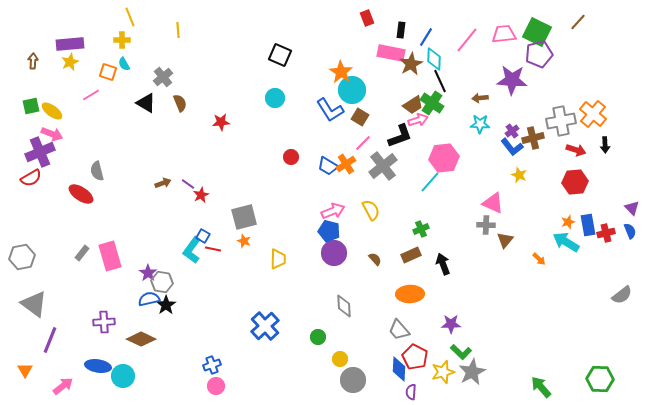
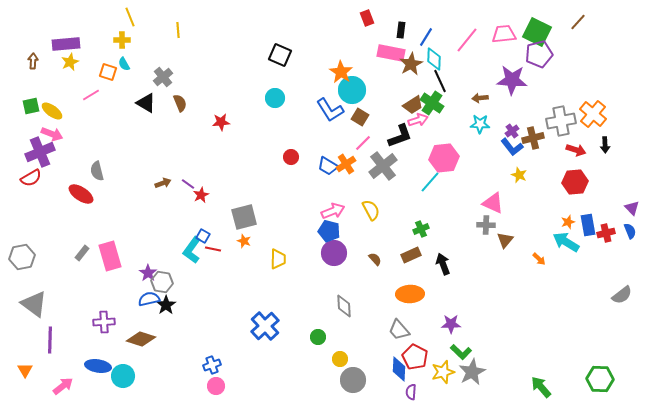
purple rectangle at (70, 44): moved 4 px left
brown diamond at (141, 339): rotated 8 degrees counterclockwise
purple line at (50, 340): rotated 20 degrees counterclockwise
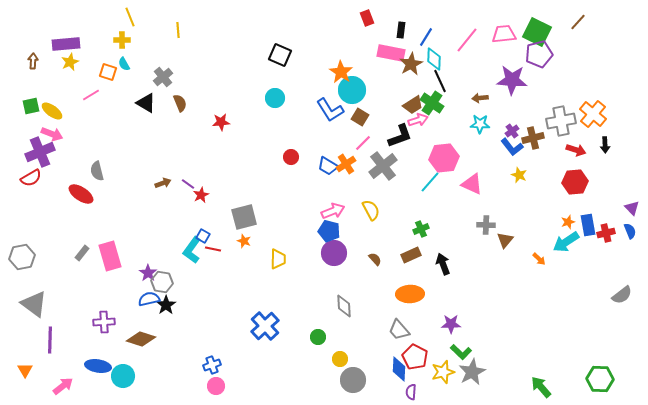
pink triangle at (493, 203): moved 21 px left, 19 px up
cyan arrow at (566, 242): rotated 64 degrees counterclockwise
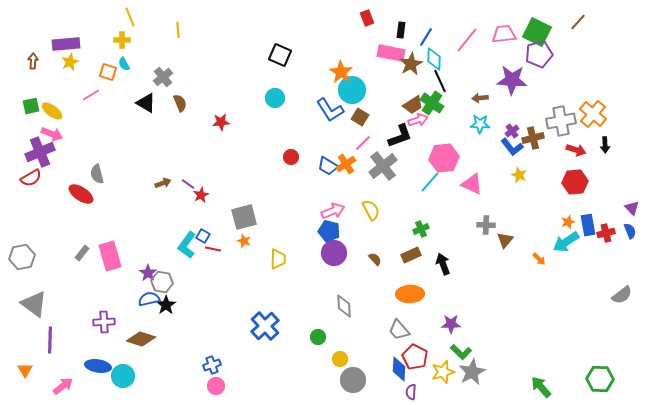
gray semicircle at (97, 171): moved 3 px down
cyan L-shape at (192, 250): moved 5 px left, 5 px up
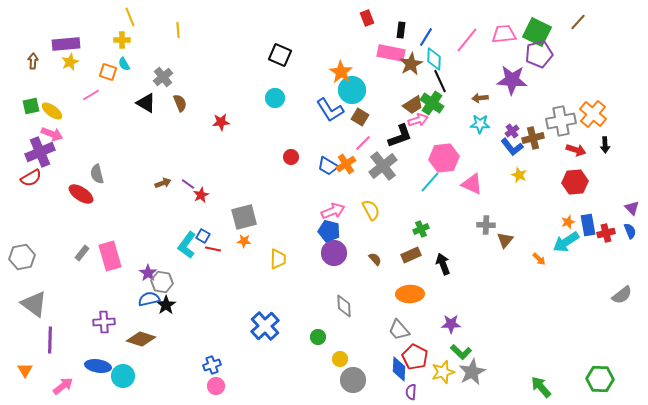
orange star at (244, 241): rotated 16 degrees counterclockwise
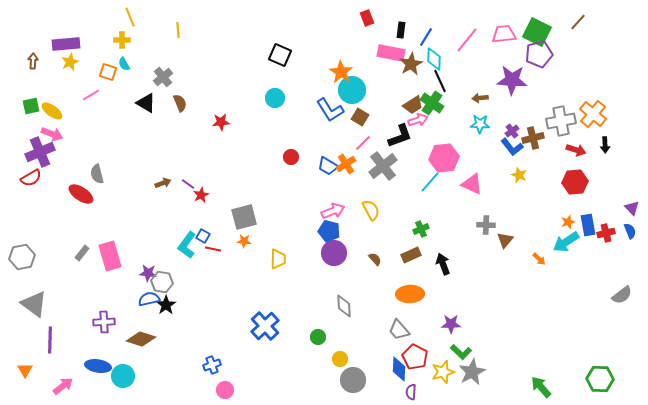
purple star at (148, 273): rotated 30 degrees counterclockwise
pink circle at (216, 386): moved 9 px right, 4 px down
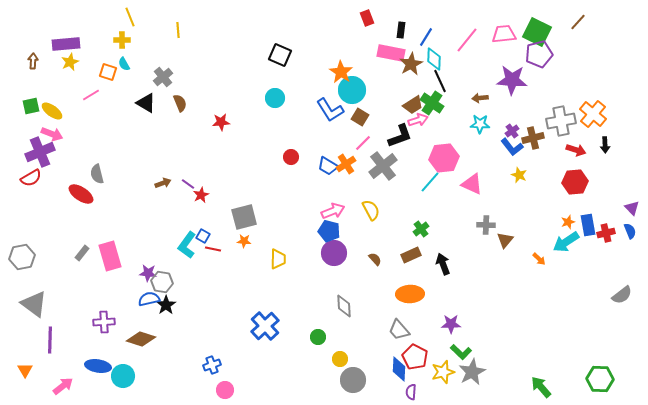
green cross at (421, 229): rotated 14 degrees counterclockwise
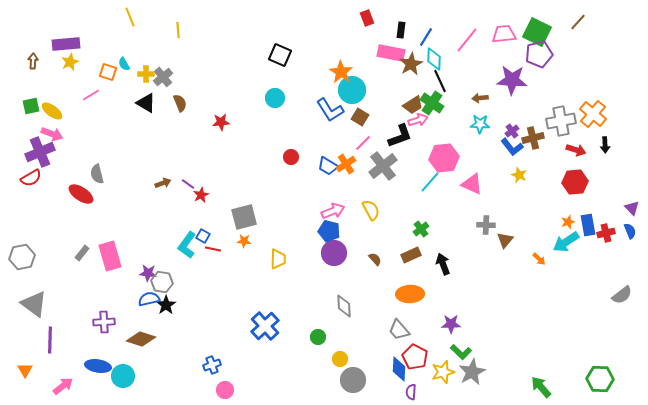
yellow cross at (122, 40): moved 24 px right, 34 px down
